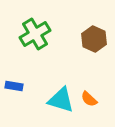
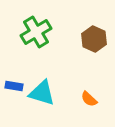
green cross: moved 1 px right, 2 px up
cyan triangle: moved 19 px left, 7 px up
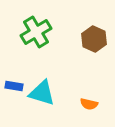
orange semicircle: moved 5 px down; rotated 30 degrees counterclockwise
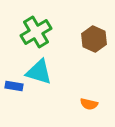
cyan triangle: moved 3 px left, 21 px up
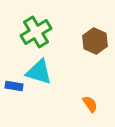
brown hexagon: moved 1 px right, 2 px down
orange semicircle: moved 1 px right; rotated 138 degrees counterclockwise
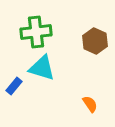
green cross: rotated 24 degrees clockwise
cyan triangle: moved 3 px right, 4 px up
blue rectangle: rotated 60 degrees counterclockwise
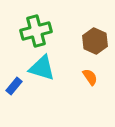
green cross: moved 1 px up; rotated 8 degrees counterclockwise
orange semicircle: moved 27 px up
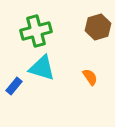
brown hexagon: moved 3 px right, 14 px up; rotated 20 degrees clockwise
